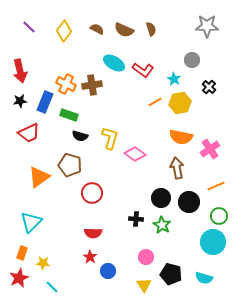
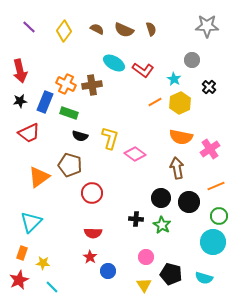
yellow hexagon at (180, 103): rotated 15 degrees counterclockwise
green rectangle at (69, 115): moved 2 px up
red star at (19, 278): moved 2 px down
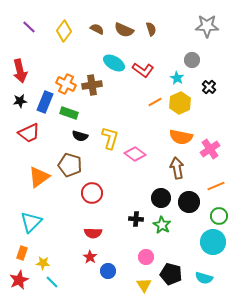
cyan star at (174, 79): moved 3 px right, 1 px up
cyan line at (52, 287): moved 5 px up
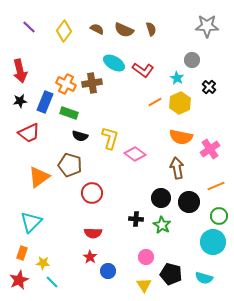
brown cross at (92, 85): moved 2 px up
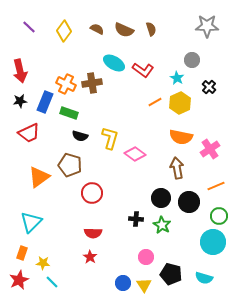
blue circle at (108, 271): moved 15 px right, 12 px down
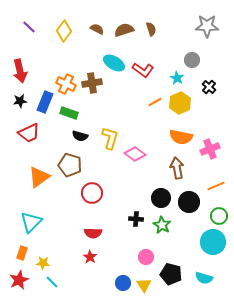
brown semicircle at (124, 30): rotated 138 degrees clockwise
pink cross at (210, 149): rotated 12 degrees clockwise
